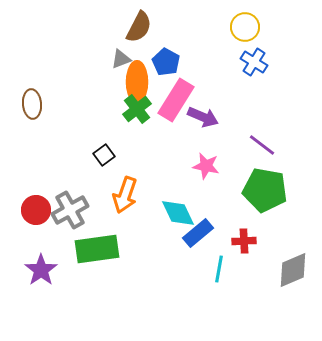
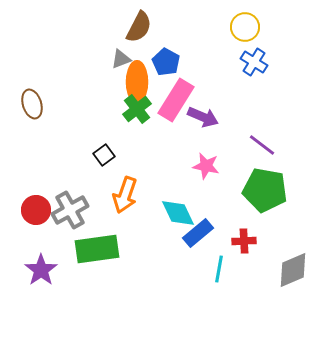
brown ellipse: rotated 12 degrees counterclockwise
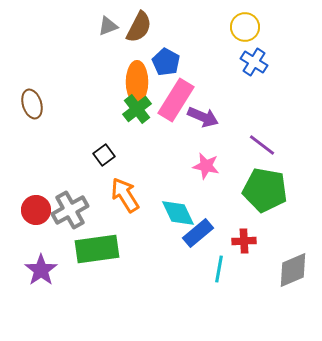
gray triangle: moved 13 px left, 33 px up
orange arrow: rotated 129 degrees clockwise
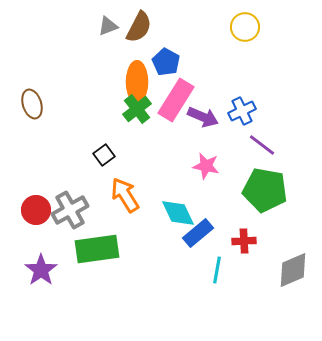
blue cross: moved 12 px left, 49 px down; rotated 32 degrees clockwise
cyan line: moved 2 px left, 1 px down
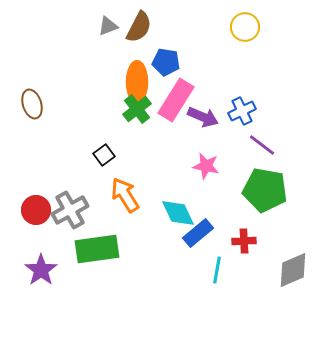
blue pentagon: rotated 20 degrees counterclockwise
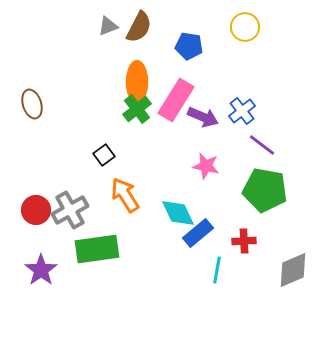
blue pentagon: moved 23 px right, 16 px up
blue cross: rotated 12 degrees counterclockwise
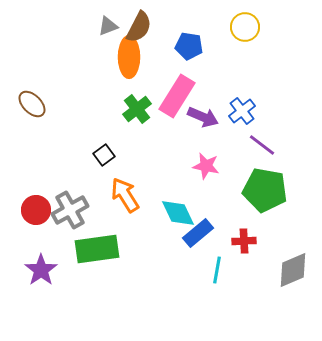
orange ellipse: moved 8 px left, 25 px up
pink rectangle: moved 1 px right, 4 px up
brown ellipse: rotated 28 degrees counterclockwise
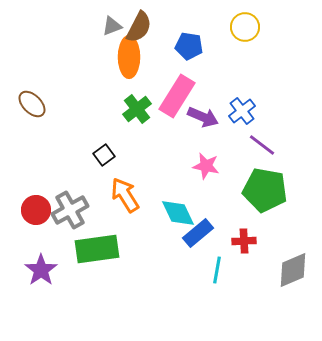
gray triangle: moved 4 px right
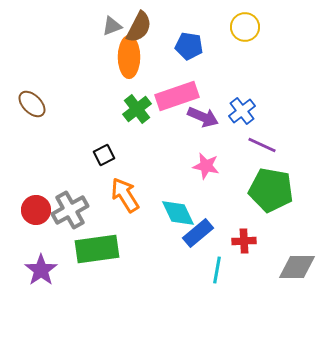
pink rectangle: rotated 39 degrees clockwise
purple line: rotated 12 degrees counterclockwise
black square: rotated 10 degrees clockwise
green pentagon: moved 6 px right
gray diamond: moved 4 px right, 3 px up; rotated 24 degrees clockwise
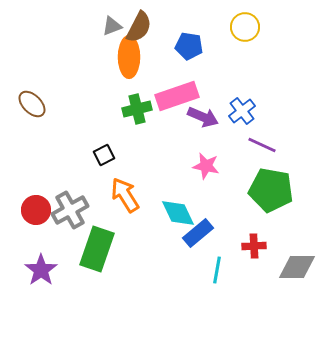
green cross: rotated 24 degrees clockwise
red cross: moved 10 px right, 5 px down
green rectangle: rotated 63 degrees counterclockwise
